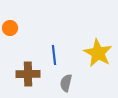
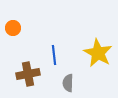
orange circle: moved 3 px right
brown cross: rotated 10 degrees counterclockwise
gray semicircle: moved 2 px right; rotated 12 degrees counterclockwise
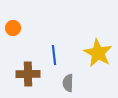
brown cross: rotated 10 degrees clockwise
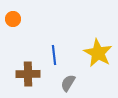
orange circle: moved 9 px up
gray semicircle: rotated 30 degrees clockwise
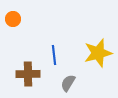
yellow star: rotated 28 degrees clockwise
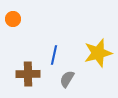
blue line: rotated 18 degrees clockwise
gray semicircle: moved 1 px left, 4 px up
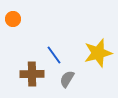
blue line: rotated 48 degrees counterclockwise
brown cross: moved 4 px right
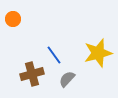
brown cross: rotated 15 degrees counterclockwise
gray semicircle: rotated 12 degrees clockwise
